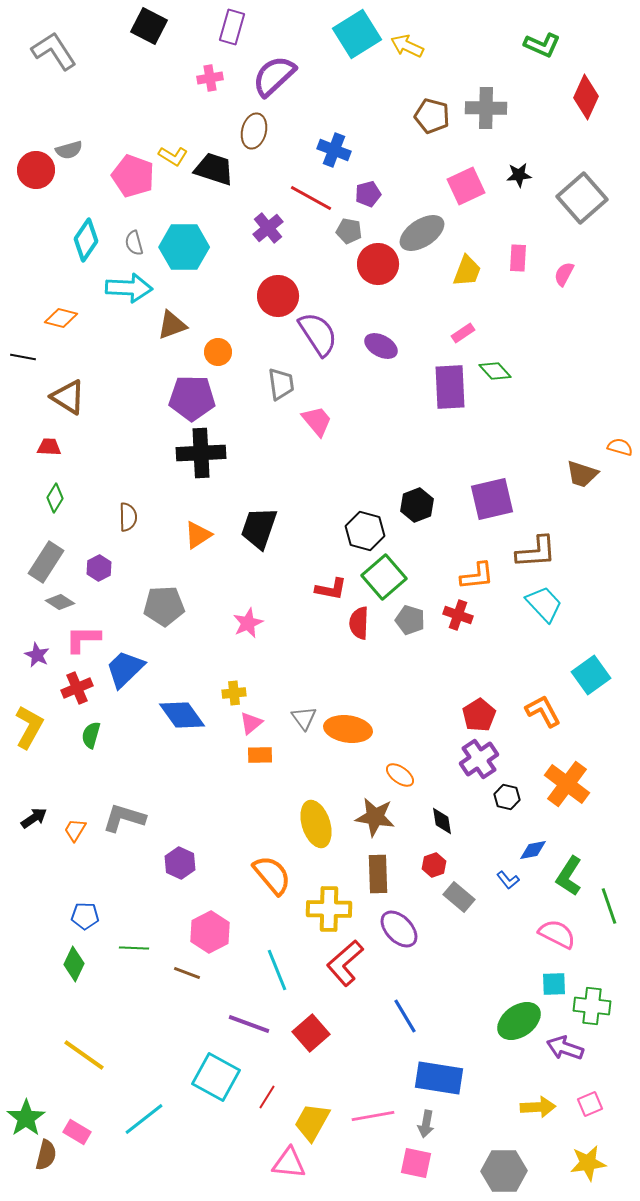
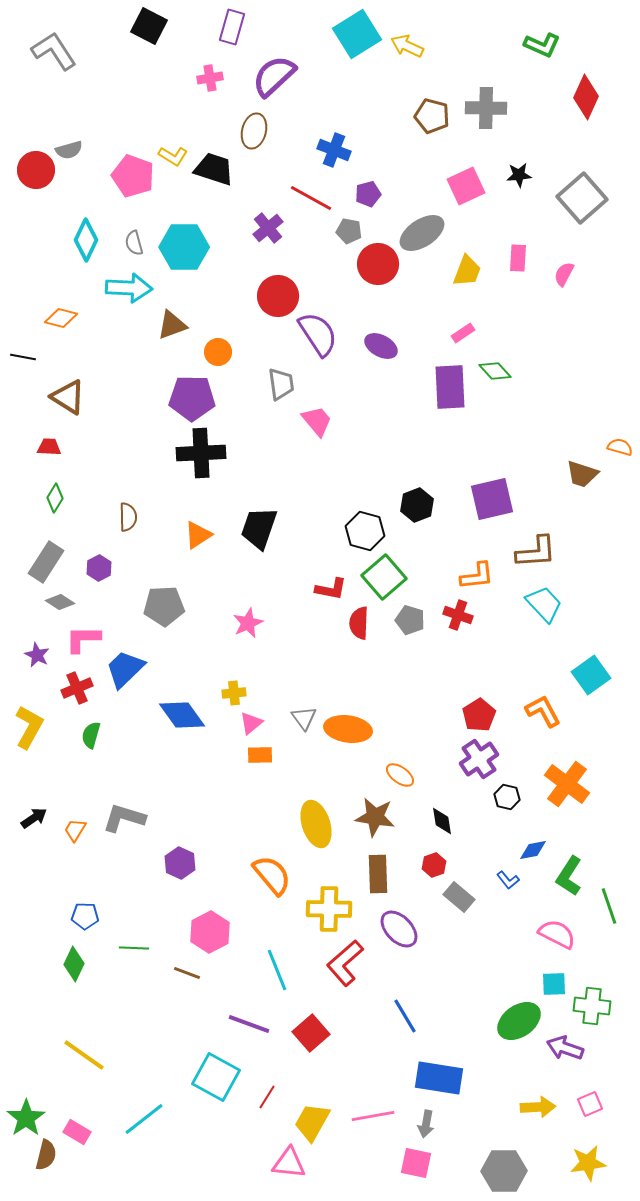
cyan diamond at (86, 240): rotated 9 degrees counterclockwise
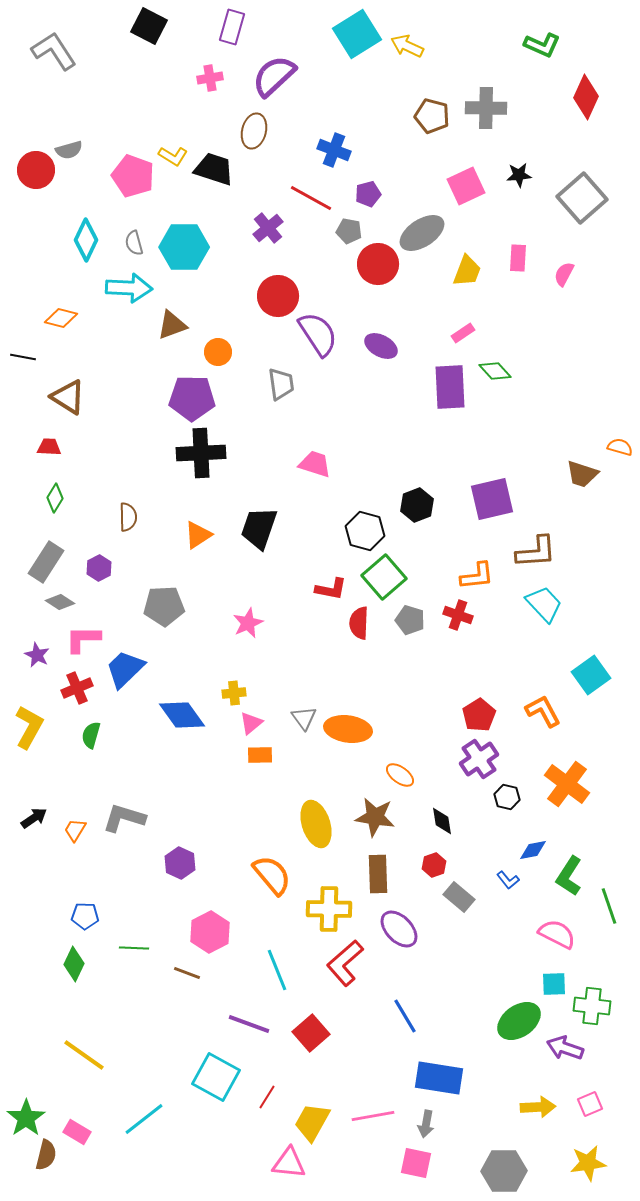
pink trapezoid at (317, 421): moved 2 px left, 43 px down; rotated 32 degrees counterclockwise
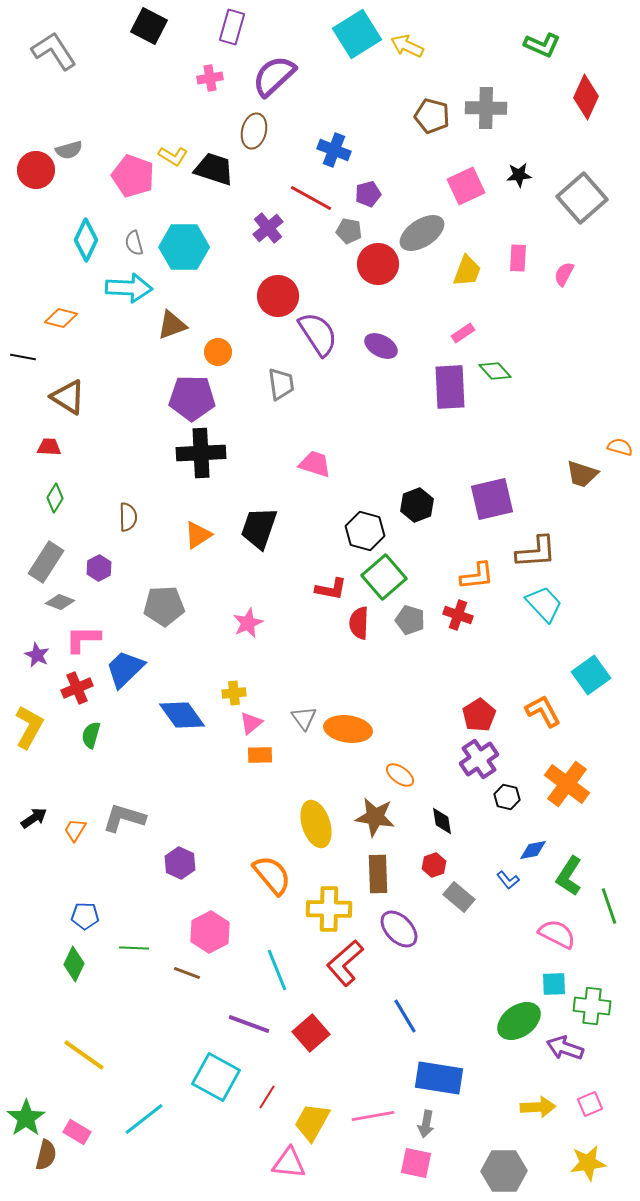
gray diamond at (60, 602): rotated 12 degrees counterclockwise
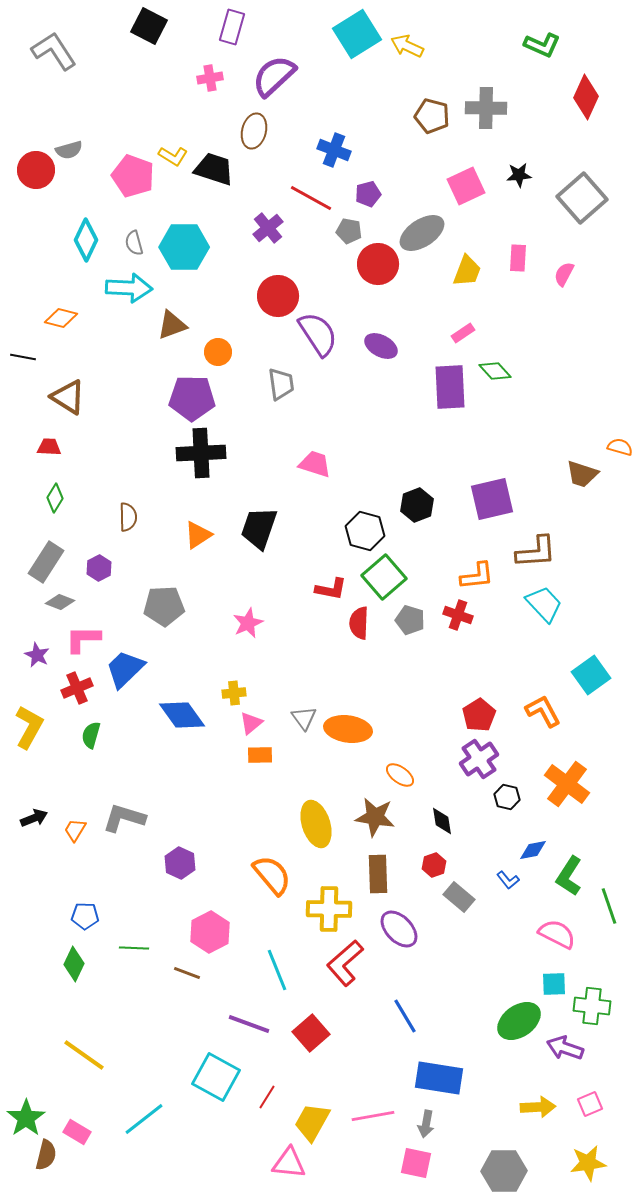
black arrow at (34, 818): rotated 12 degrees clockwise
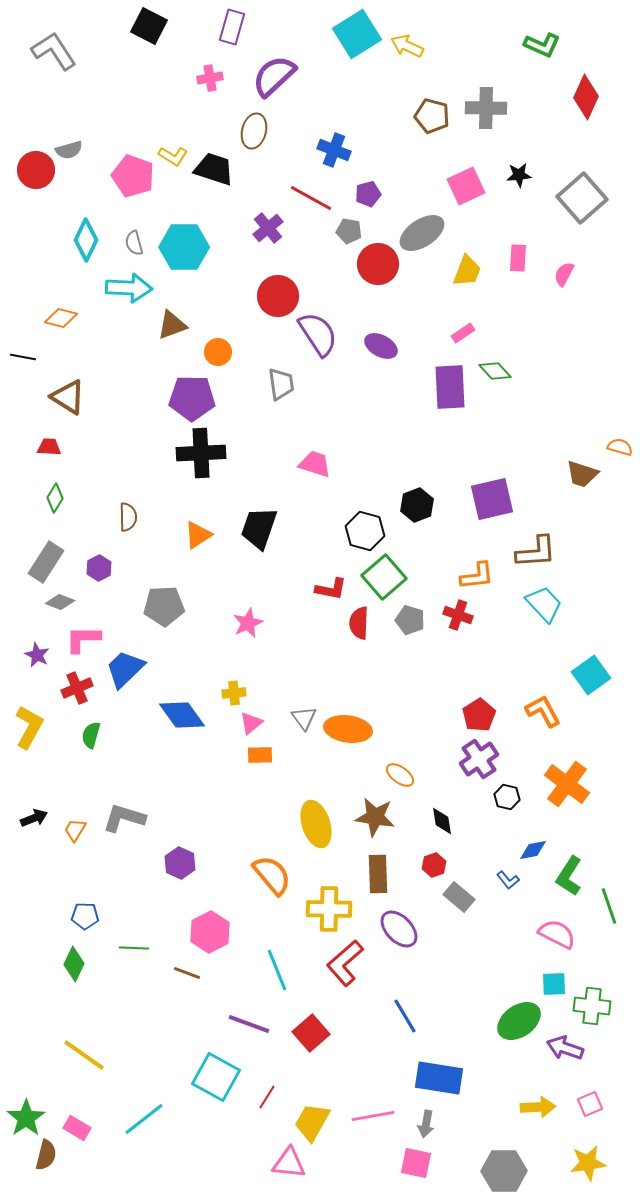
pink rectangle at (77, 1132): moved 4 px up
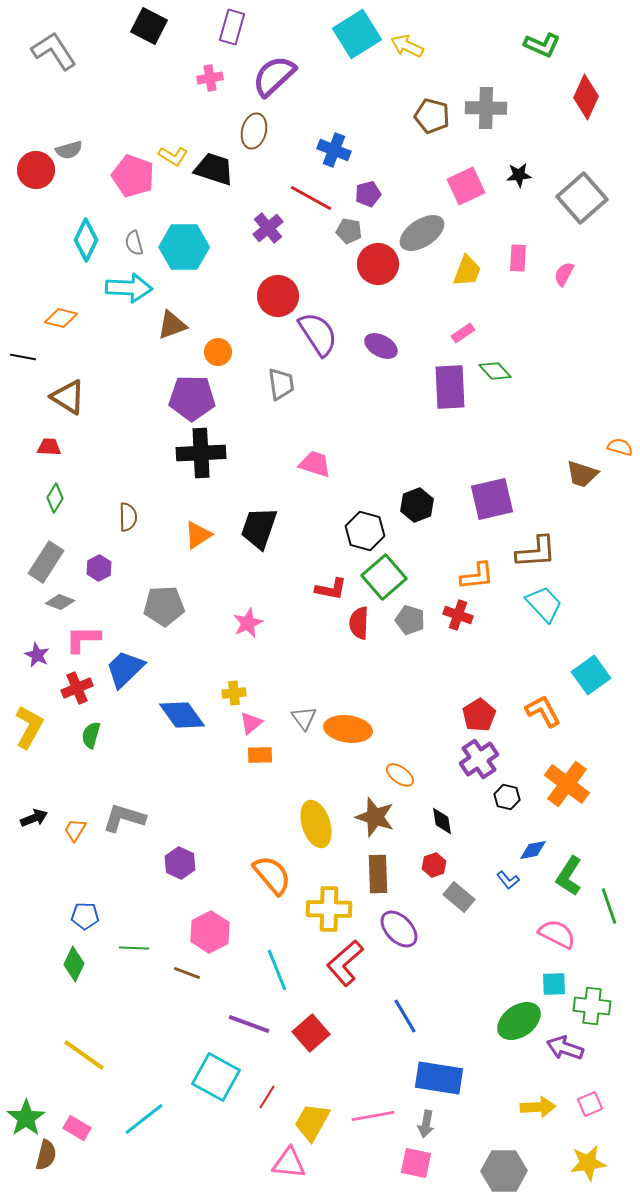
brown star at (375, 817): rotated 9 degrees clockwise
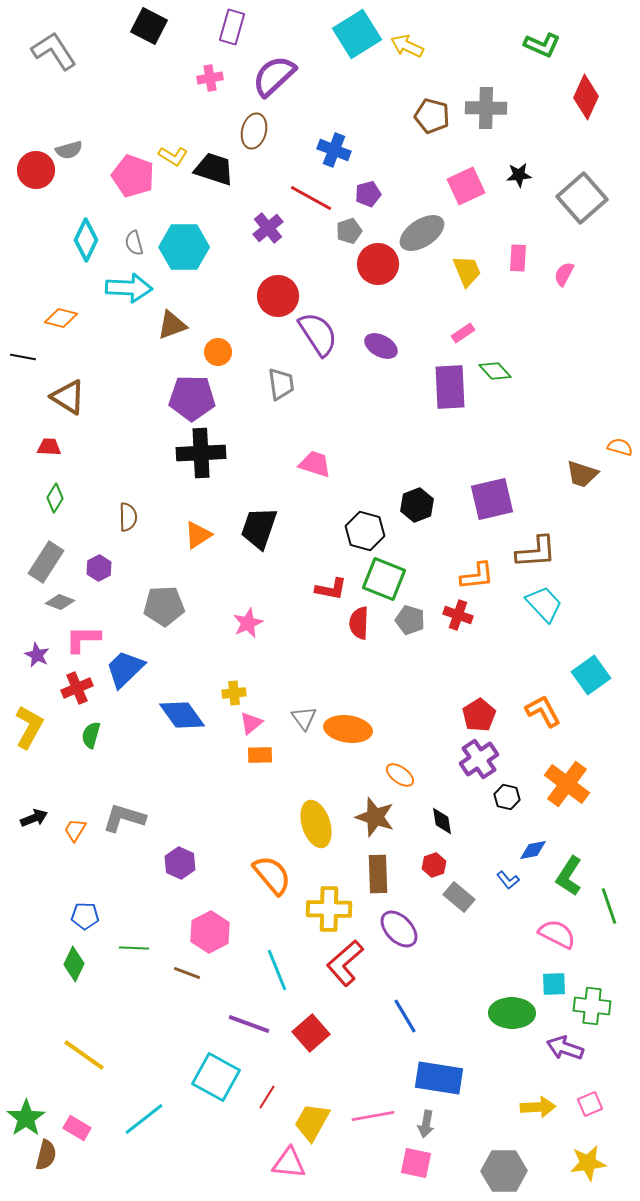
gray pentagon at (349, 231): rotated 30 degrees counterclockwise
yellow trapezoid at (467, 271): rotated 44 degrees counterclockwise
green square at (384, 577): moved 2 px down; rotated 27 degrees counterclockwise
green ellipse at (519, 1021): moved 7 px left, 8 px up; rotated 36 degrees clockwise
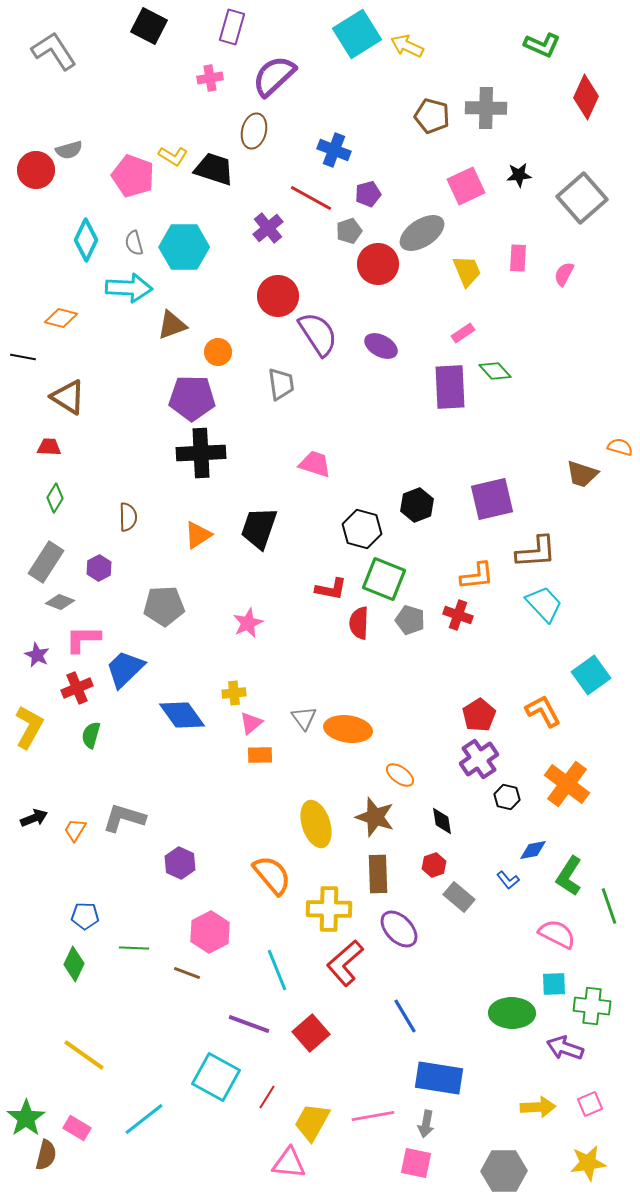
black hexagon at (365, 531): moved 3 px left, 2 px up
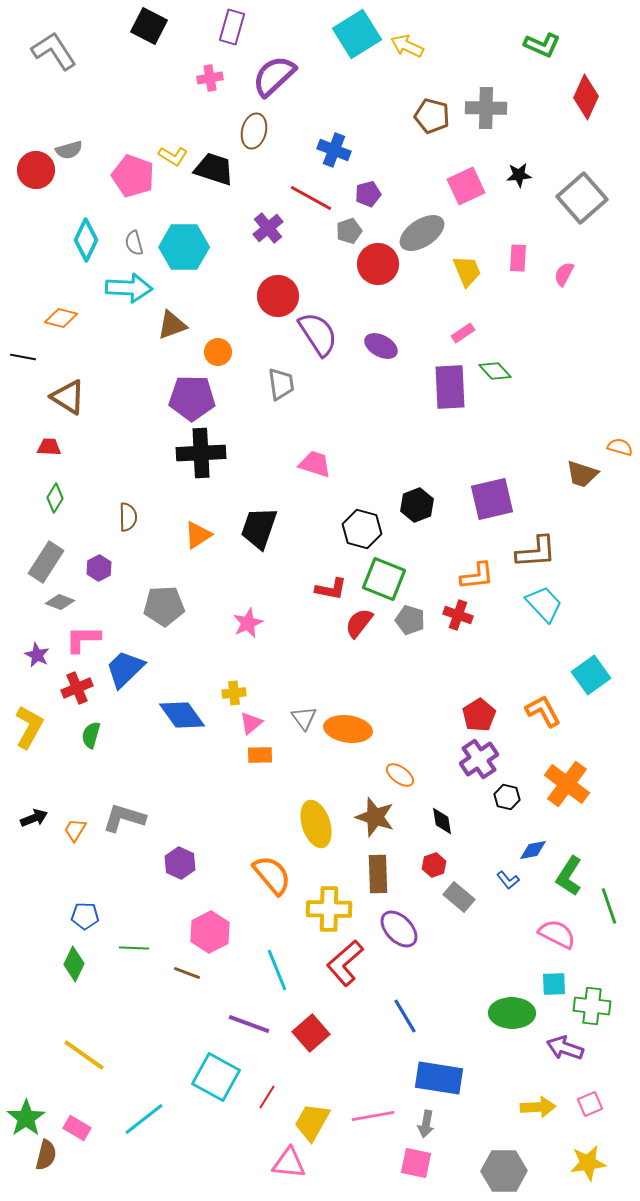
red semicircle at (359, 623): rotated 36 degrees clockwise
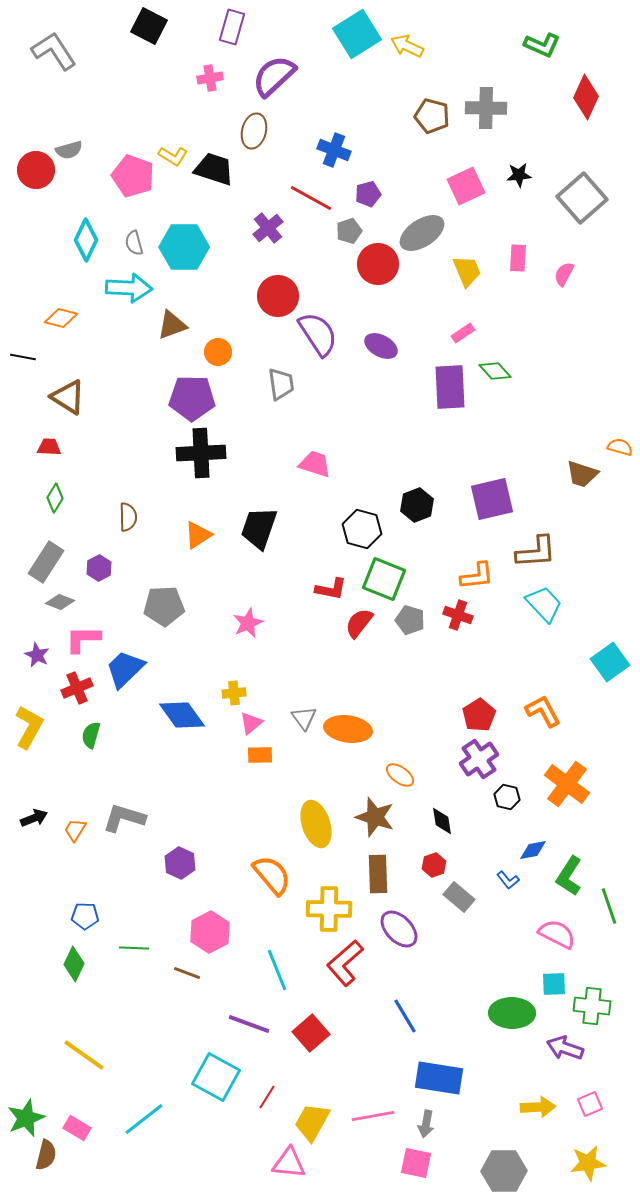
cyan square at (591, 675): moved 19 px right, 13 px up
green star at (26, 1118): rotated 12 degrees clockwise
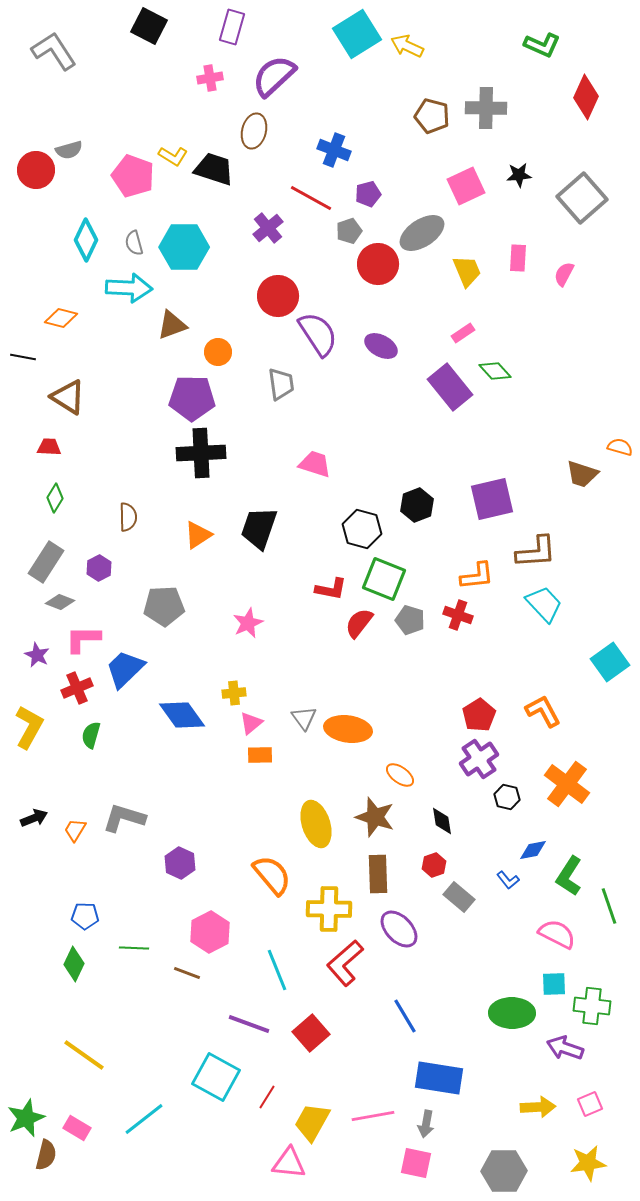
purple rectangle at (450, 387): rotated 36 degrees counterclockwise
